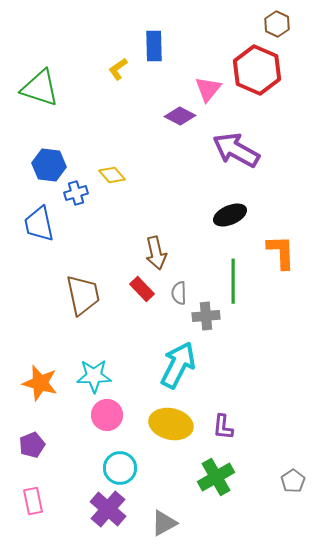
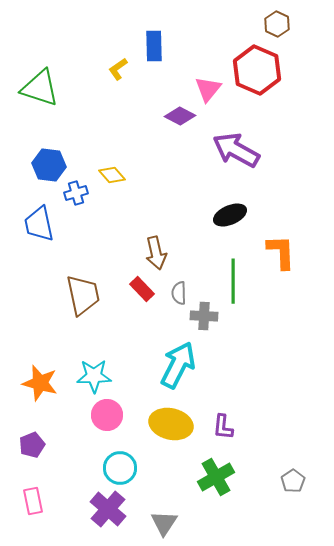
gray cross: moved 2 px left; rotated 8 degrees clockwise
gray triangle: rotated 28 degrees counterclockwise
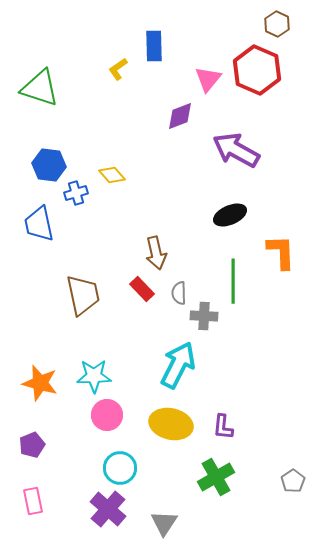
pink triangle: moved 10 px up
purple diamond: rotated 48 degrees counterclockwise
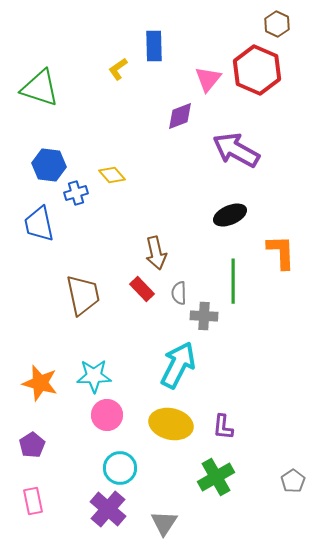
purple pentagon: rotated 10 degrees counterclockwise
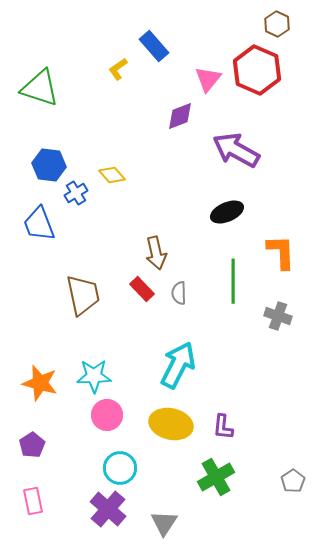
blue rectangle: rotated 40 degrees counterclockwise
blue cross: rotated 15 degrees counterclockwise
black ellipse: moved 3 px left, 3 px up
blue trapezoid: rotated 9 degrees counterclockwise
gray cross: moved 74 px right; rotated 16 degrees clockwise
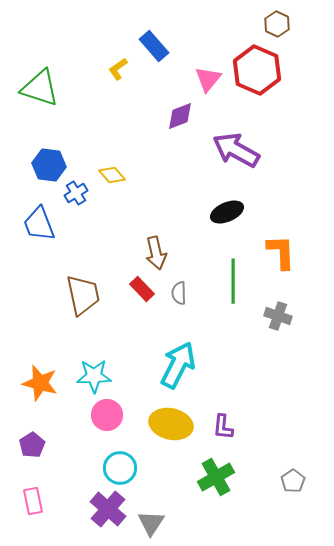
gray triangle: moved 13 px left
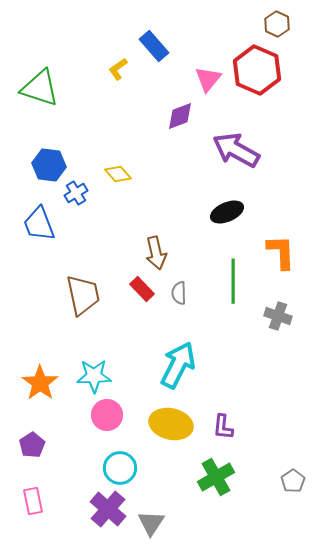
yellow diamond: moved 6 px right, 1 px up
orange star: rotated 21 degrees clockwise
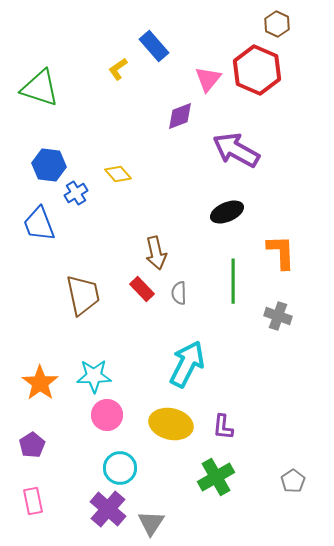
cyan arrow: moved 9 px right, 1 px up
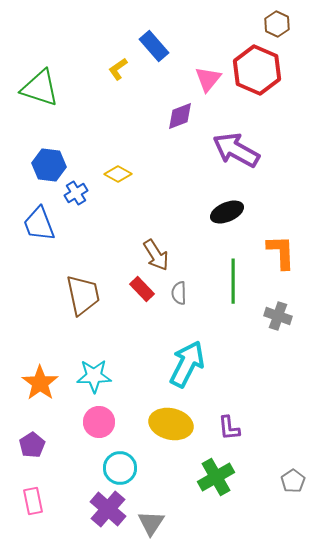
yellow diamond: rotated 20 degrees counterclockwise
brown arrow: moved 2 px down; rotated 20 degrees counterclockwise
pink circle: moved 8 px left, 7 px down
purple L-shape: moved 6 px right, 1 px down; rotated 12 degrees counterclockwise
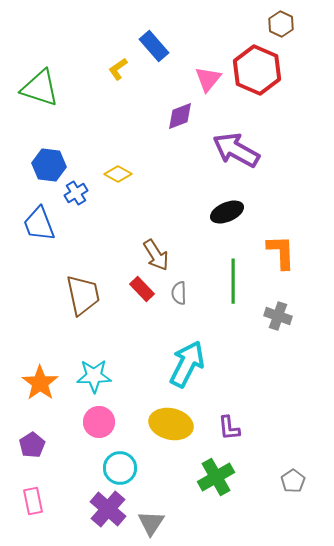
brown hexagon: moved 4 px right
